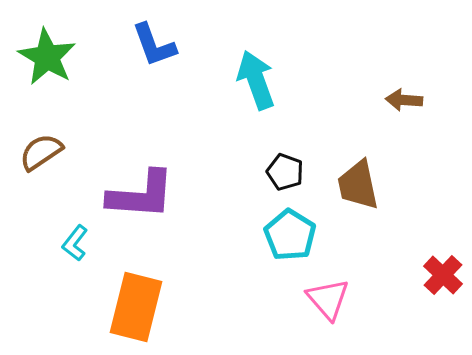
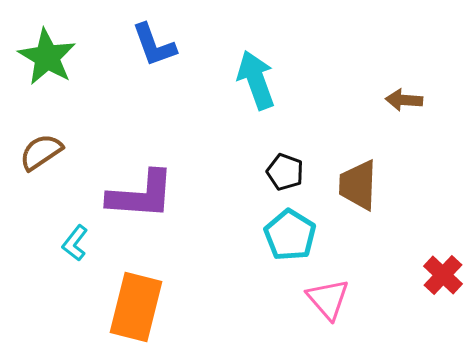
brown trapezoid: rotated 14 degrees clockwise
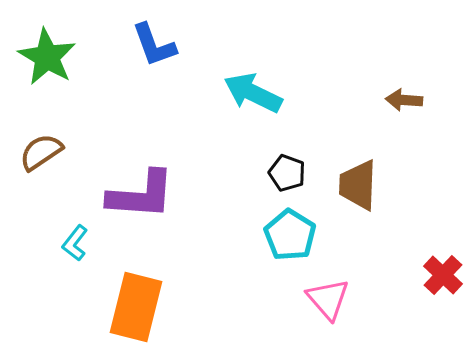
cyan arrow: moved 3 px left, 13 px down; rotated 44 degrees counterclockwise
black pentagon: moved 2 px right, 1 px down
